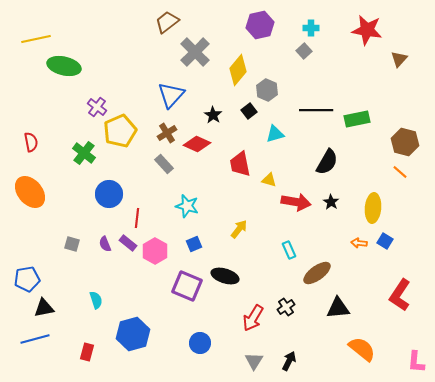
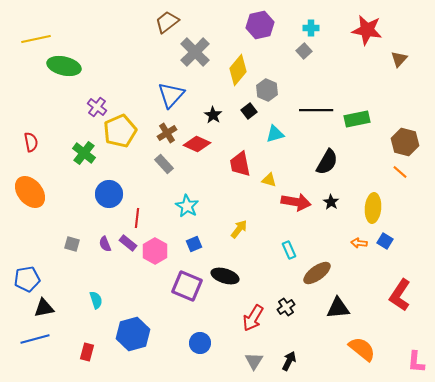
cyan star at (187, 206): rotated 15 degrees clockwise
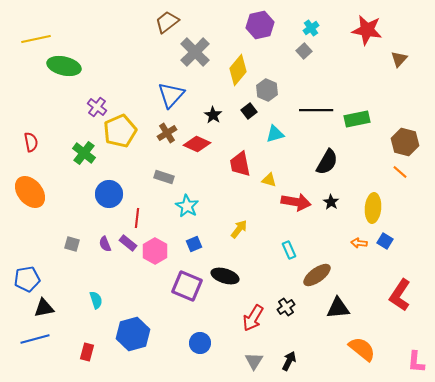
cyan cross at (311, 28): rotated 35 degrees counterclockwise
gray rectangle at (164, 164): moved 13 px down; rotated 30 degrees counterclockwise
brown ellipse at (317, 273): moved 2 px down
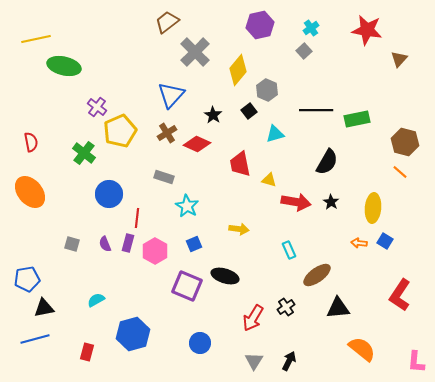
yellow arrow at (239, 229): rotated 60 degrees clockwise
purple rectangle at (128, 243): rotated 66 degrees clockwise
cyan semicircle at (96, 300): rotated 102 degrees counterclockwise
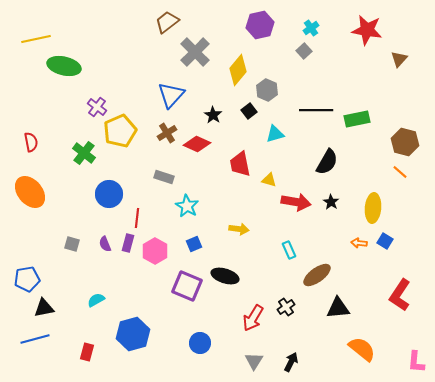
black arrow at (289, 361): moved 2 px right, 1 px down
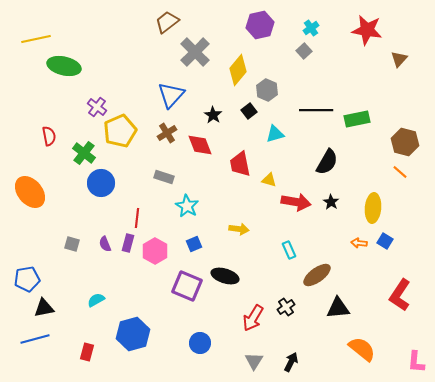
red semicircle at (31, 142): moved 18 px right, 6 px up
red diamond at (197, 144): moved 3 px right, 1 px down; rotated 44 degrees clockwise
blue circle at (109, 194): moved 8 px left, 11 px up
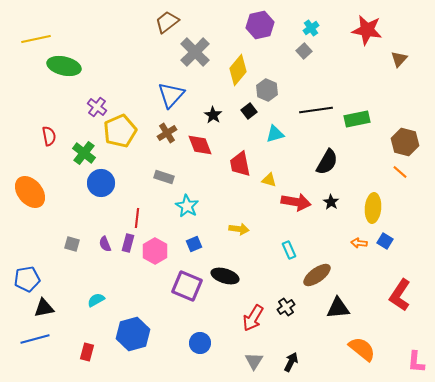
black line at (316, 110): rotated 8 degrees counterclockwise
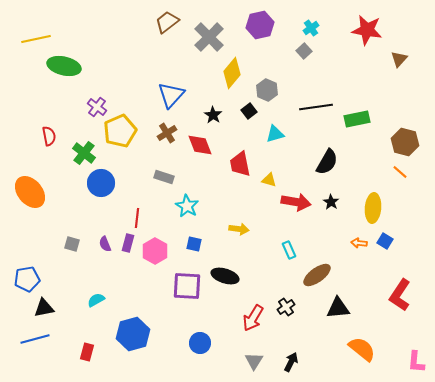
gray cross at (195, 52): moved 14 px right, 15 px up
yellow diamond at (238, 70): moved 6 px left, 3 px down
black line at (316, 110): moved 3 px up
blue square at (194, 244): rotated 35 degrees clockwise
purple square at (187, 286): rotated 20 degrees counterclockwise
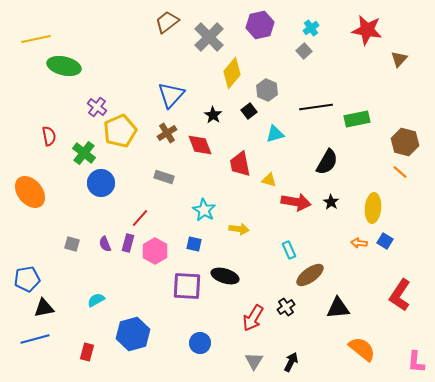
cyan star at (187, 206): moved 17 px right, 4 px down
red line at (137, 218): moved 3 px right; rotated 36 degrees clockwise
brown ellipse at (317, 275): moved 7 px left
